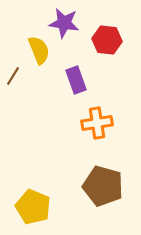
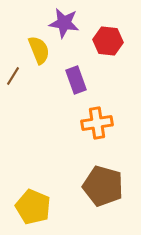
red hexagon: moved 1 px right, 1 px down
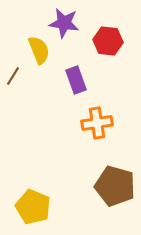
brown pentagon: moved 12 px right
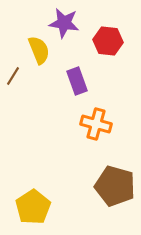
purple rectangle: moved 1 px right, 1 px down
orange cross: moved 1 px left, 1 px down; rotated 24 degrees clockwise
yellow pentagon: rotated 16 degrees clockwise
